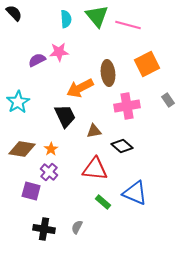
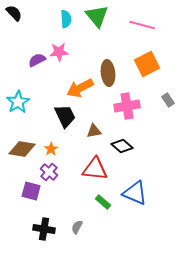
pink line: moved 14 px right
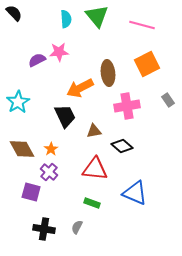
brown diamond: rotated 52 degrees clockwise
purple square: moved 1 px down
green rectangle: moved 11 px left, 1 px down; rotated 21 degrees counterclockwise
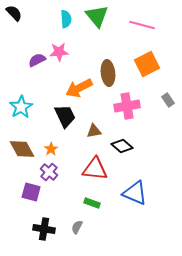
orange arrow: moved 1 px left
cyan star: moved 3 px right, 5 px down
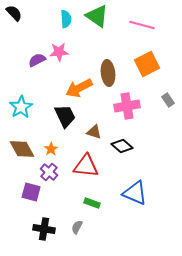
green triangle: rotated 15 degrees counterclockwise
brown triangle: moved 1 px down; rotated 28 degrees clockwise
red triangle: moved 9 px left, 3 px up
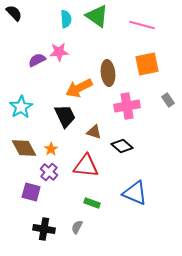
orange square: rotated 15 degrees clockwise
brown diamond: moved 2 px right, 1 px up
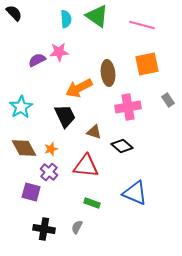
pink cross: moved 1 px right, 1 px down
orange star: rotated 16 degrees clockwise
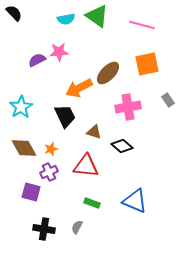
cyan semicircle: rotated 84 degrees clockwise
brown ellipse: rotated 50 degrees clockwise
purple cross: rotated 24 degrees clockwise
blue triangle: moved 8 px down
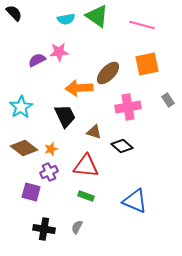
orange arrow: rotated 24 degrees clockwise
brown diamond: rotated 24 degrees counterclockwise
green rectangle: moved 6 px left, 7 px up
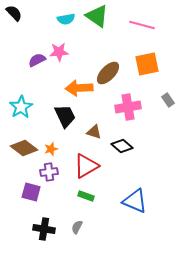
red triangle: rotated 36 degrees counterclockwise
purple cross: rotated 18 degrees clockwise
